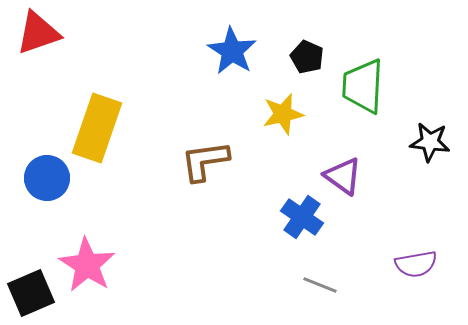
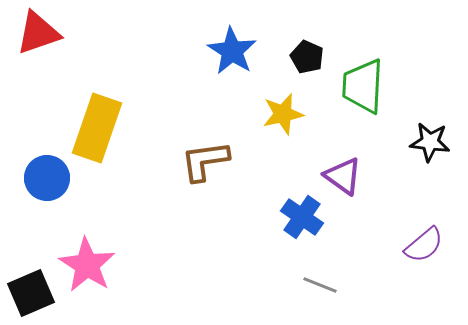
purple semicircle: moved 8 px right, 19 px up; rotated 30 degrees counterclockwise
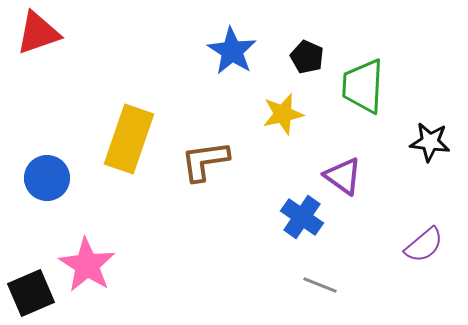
yellow rectangle: moved 32 px right, 11 px down
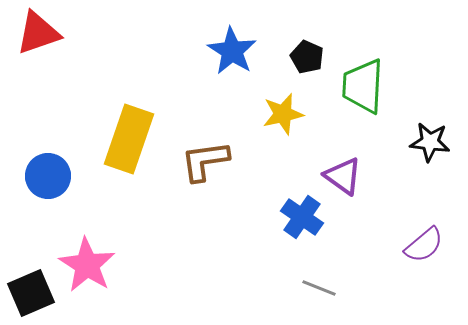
blue circle: moved 1 px right, 2 px up
gray line: moved 1 px left, 3 px down
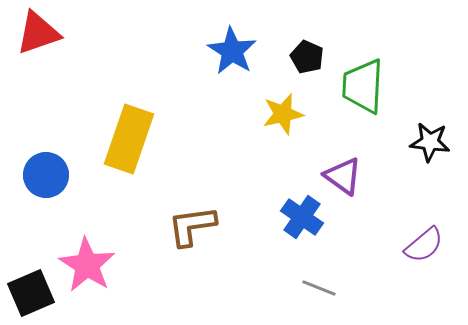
brown L-shape: moved 13 px left, 65 px down
blue circle: moved 2 px left, 1 px up
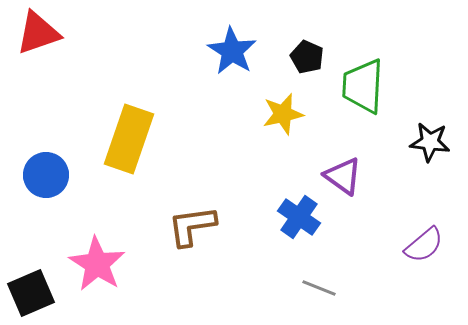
blue cross: moved 3 px left
pink star: moved 10 px right, 1 px up
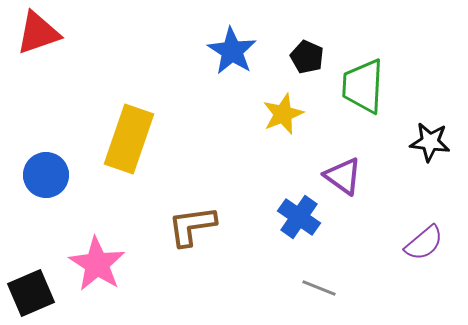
yellow star: rotated 9 degrees counterclockwise
purple semicircle: moved 2 px up
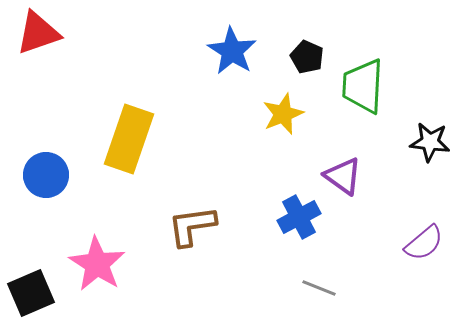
blue cross: rotated 27 degrees clockwise
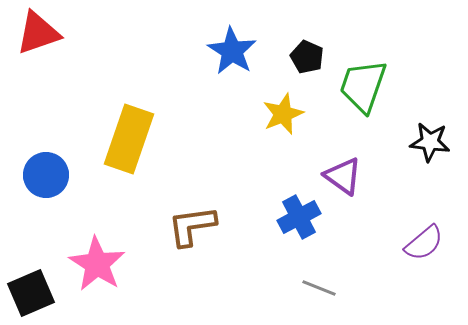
green trapezoid: rotated 16 degrees clockwise
